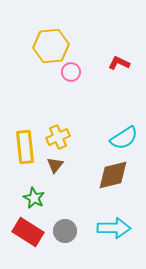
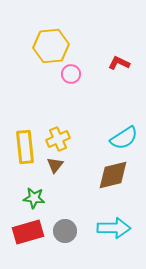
pink circle: moved 2 px down
yellow cross: moved 2 px down
green star: rotated 20 degrees counterclockwise
red rectangle: rotated 48 degrees counterclockwise
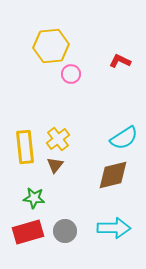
red L-shape: moved 1 px right, 2 px up
yellow cross: rotated 15 degrees counterclockwise
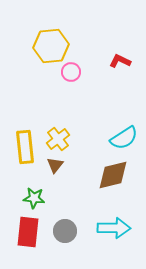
pink circle: moved 2 px up
red rectangle: rotated 68 degrees counterclockwise
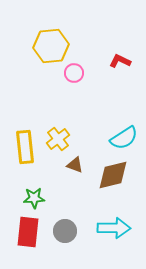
pink circle: moved 3 px right, 1 px down
brown triangle: moved 20 px right; rotated 48 degrees counterclockwise
green star: rotated 10 degrees counterclockwise
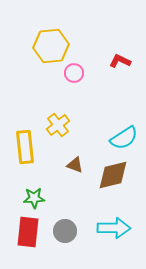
yellow cross: moved 14 px up
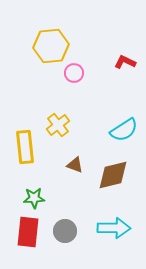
red L-shape: moved 5 px right, 1 px down
cyan semicircle: moved 8 px up
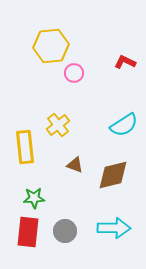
cyan semicircle: moved 5 px up
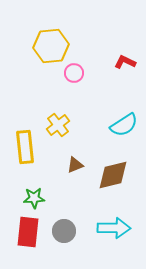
brown triangle: rotated 42 degrees counterclockwise
gray circle: moved 1 px left
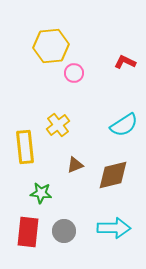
green star: moved 7 px right, 5 px up; rotated 10 degrees clockwise
